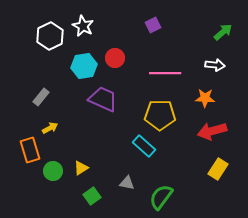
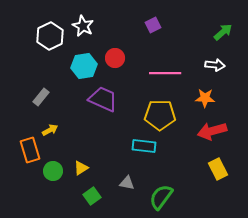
yellow arrow: moved 2 px down
cyan rectangle: rotated 35 degrees counterclockwise
yellow rectangle: rotated 60 degrees counterclockwise
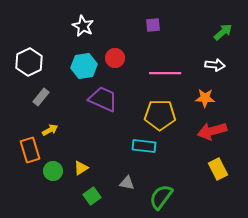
purple square: rotated 21 degrees clockwise
white hexagon: moved 21 px left, 26 px down
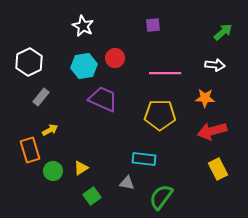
cyan rectangle: moved 13 px down
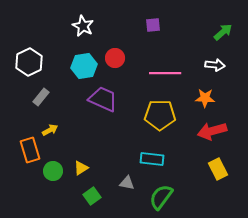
cyan rectangle: moved 8 px right
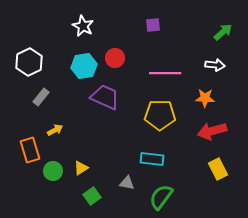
purple trapezoid: moved 2 px right, 2 px up
yellow arrow: moved 5 px right
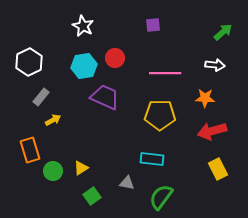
yellow arrow: moved 2 px left, 10 px up
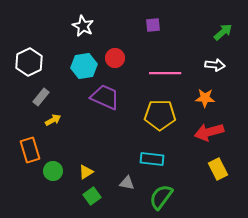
red arrow: moved 3 px left, 1 px down
yellow triangle: moved 5 px right, 4 px down
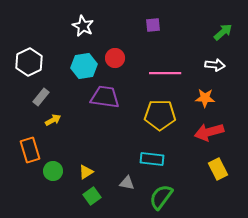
purple trapezoid: rotated 16 degrees counterclockwise
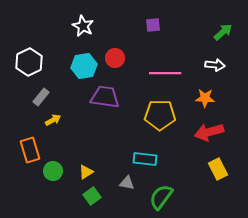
cyan rectangle: moved 7 px left
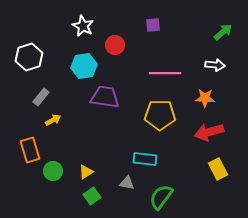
red circle: moved 13 px up
white hexagon: moved 5 px up; rotated 8 degrees clockwise
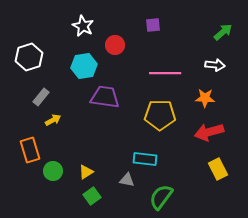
gray triangle: moved 3 px up
